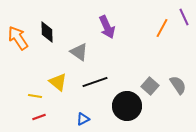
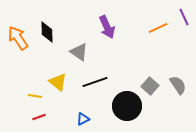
orange line: moved 4 px left; rotated 36 degrees clockwise
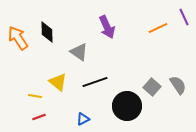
gray square: moved 2 px right, 1 px down
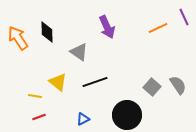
black circle: moved 9 px down
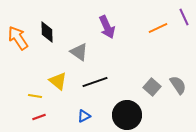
yellow triangle: moved 1 px up
blue triangle: moved 1 px right, 3 px up
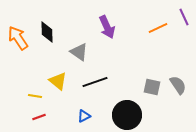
gray square: rotated 30 degrees counterclockwise
